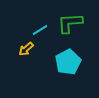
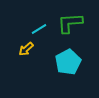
cyan line: moved 1 px left, 1 px up
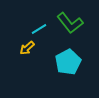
green L-shape: rotated 124 degrees counterclockwise
yellow arrow: moved 1 px right, 1 px up
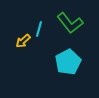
cyan line: rotated 42 degrees counterclockwise
yellow arrow: moved 4 px left, 7 px up
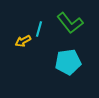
yellow arrow: rotated 14 degrees clockwise
cyan pentagon: rotated 20 degrees clockwise
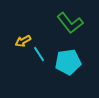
cyan line: moved 25 px down; rotated 49 degrees counterclockwise
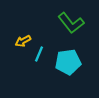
green L-shape: moved 1 px right
cyan line: rotated 56 degrees clockwise
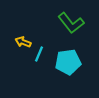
yellow arrow: moved 1 px down; rotated 49 degrees clockwise
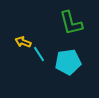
green L-shape: rotated 24 degrees clockwise
cyan line: rotated 56 degrees counterclockwise
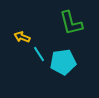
yellow arrow: moved 1 px left, 5 px up
cyan pentagon: moved 5 px left
